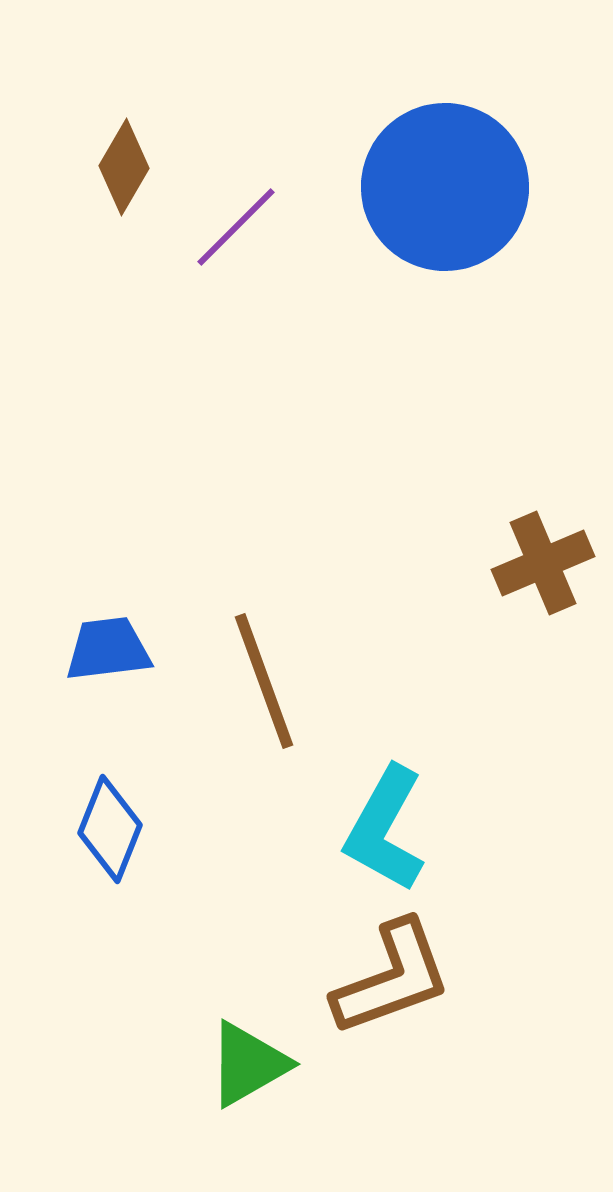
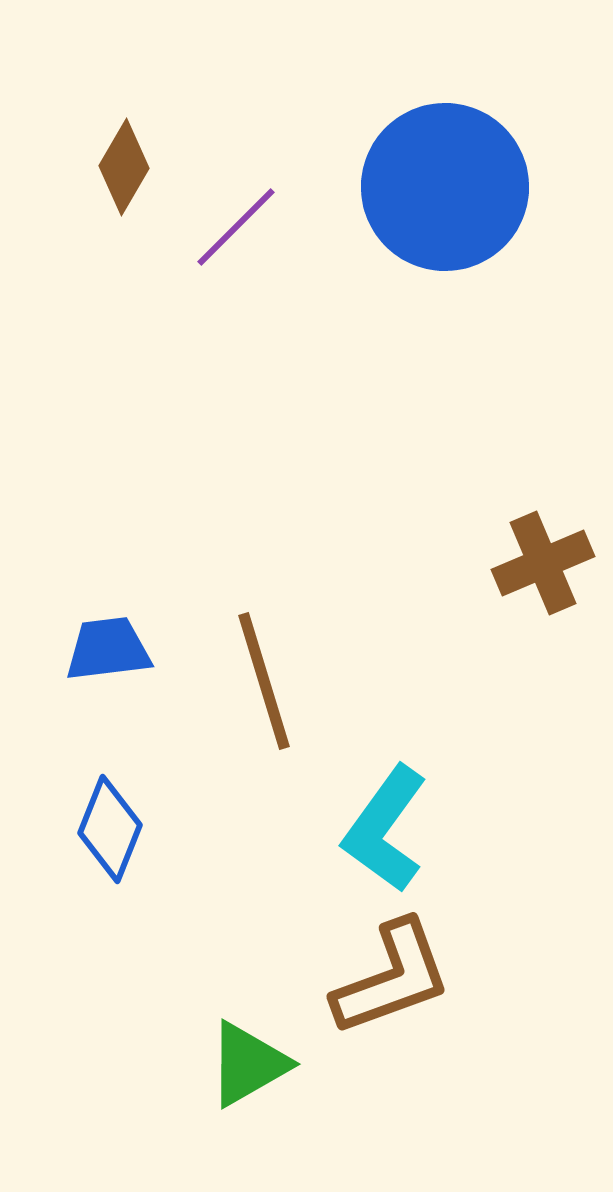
brown line: rotated 3 degrees clockwise
cyan L-shape: rotated 7 degrees clockwise
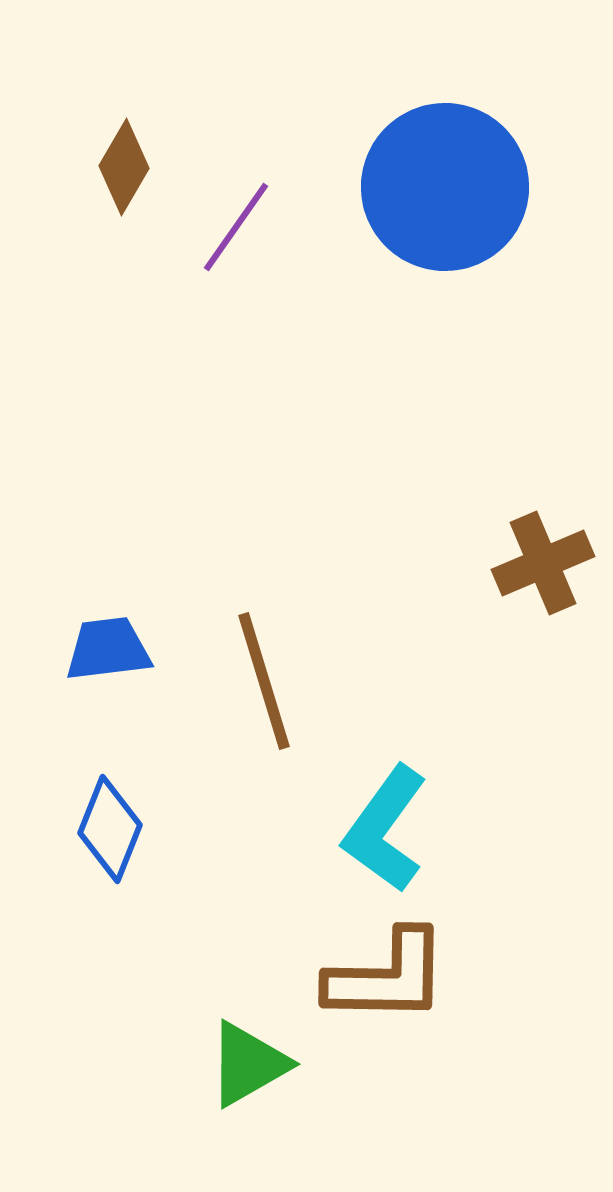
purple line: rotated 10 degrees counterclockwise
brown L-shape: moved 5 px left, 1 px up; rotated 21 degrees clockwise
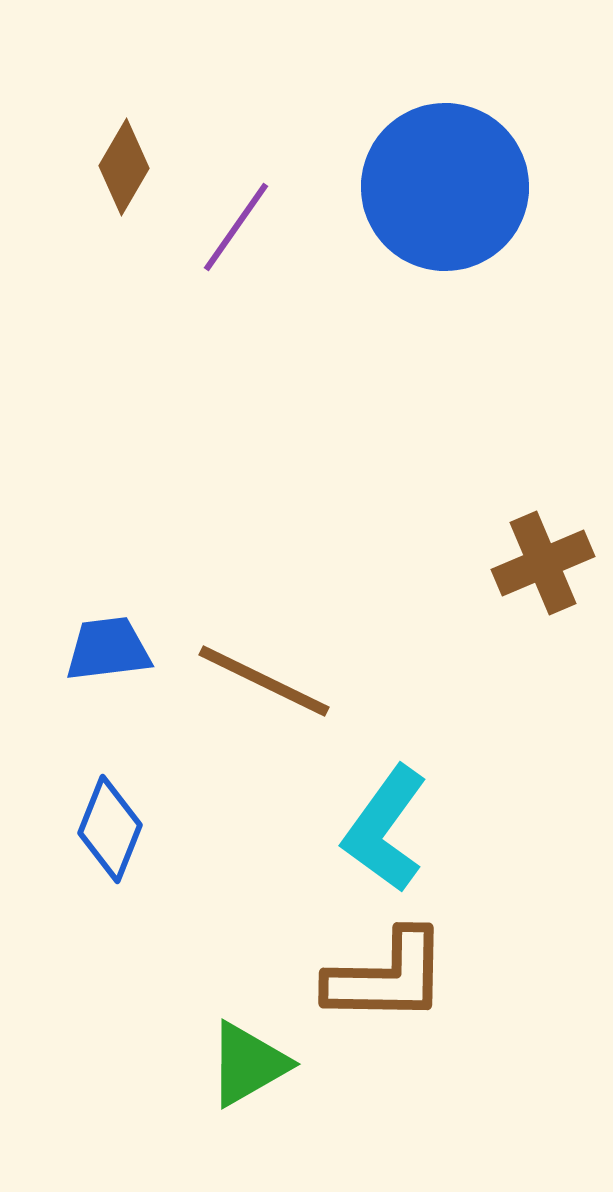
brown line: rotated 47 degrees counterclockwise
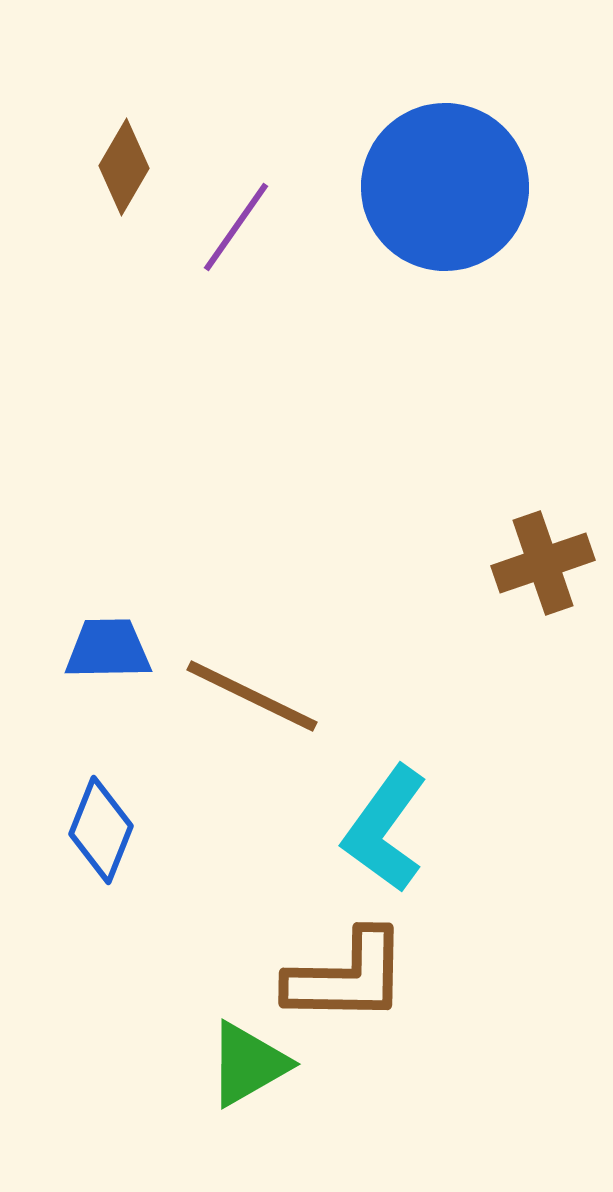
brown cross: rotated 4 degrees clockwise
blue trapezoid: rotated 6 degrees clockwise
brown line: moved 12 px left, 15 px down
blue diamond: moved 9 px left, 1 px down
brown L-shape: moved 40 px left
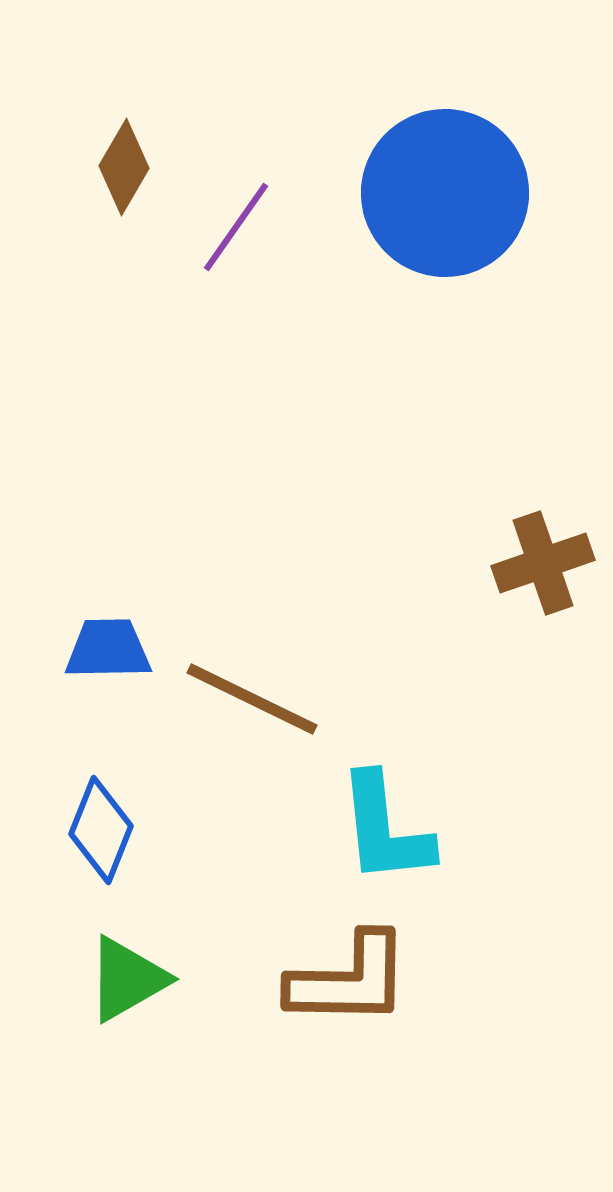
blue circle: moved 6 px down
brown line: moved 3 px down
cyan L-shape: rotated 42 degrees counterclockwise
brown L-shape: moved 2 px right, 3 px down
green triangle: moved 121 px left, 85 px up
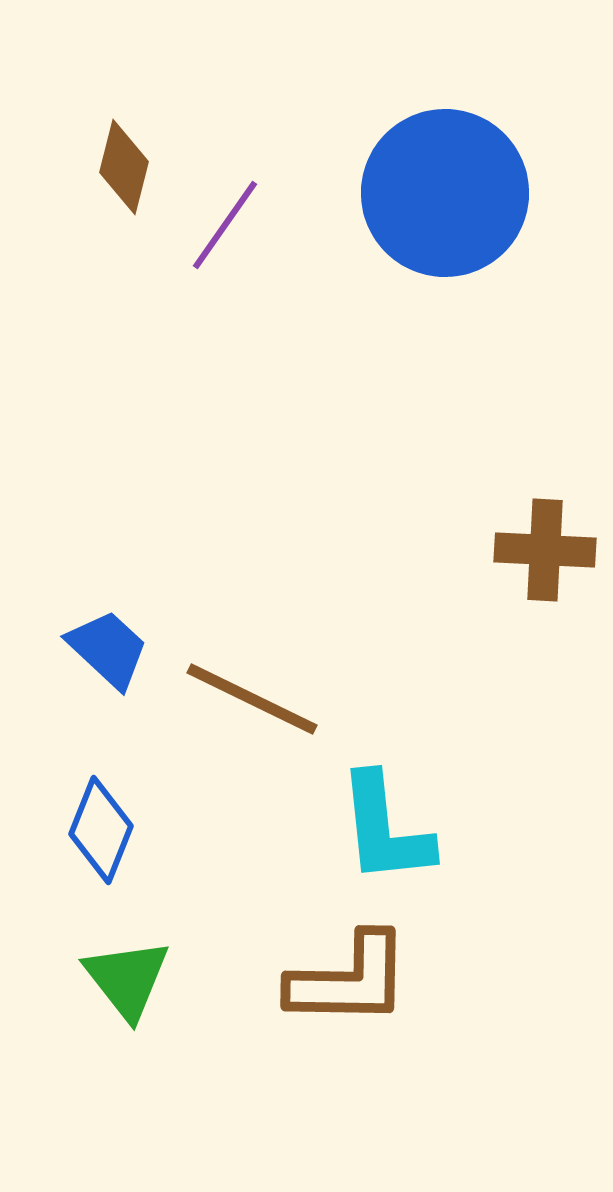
brown diamond: rotated 16 degrees counterclockwise
purple line: moved 11 px left, 2 px up
brown cross: moved 2 px right, 13 px up; rotated 22 degrees clockwise
blue trapezoid: rotated 44 degrees clockwise
green triangle: rotated 38 degrees counterclockwise
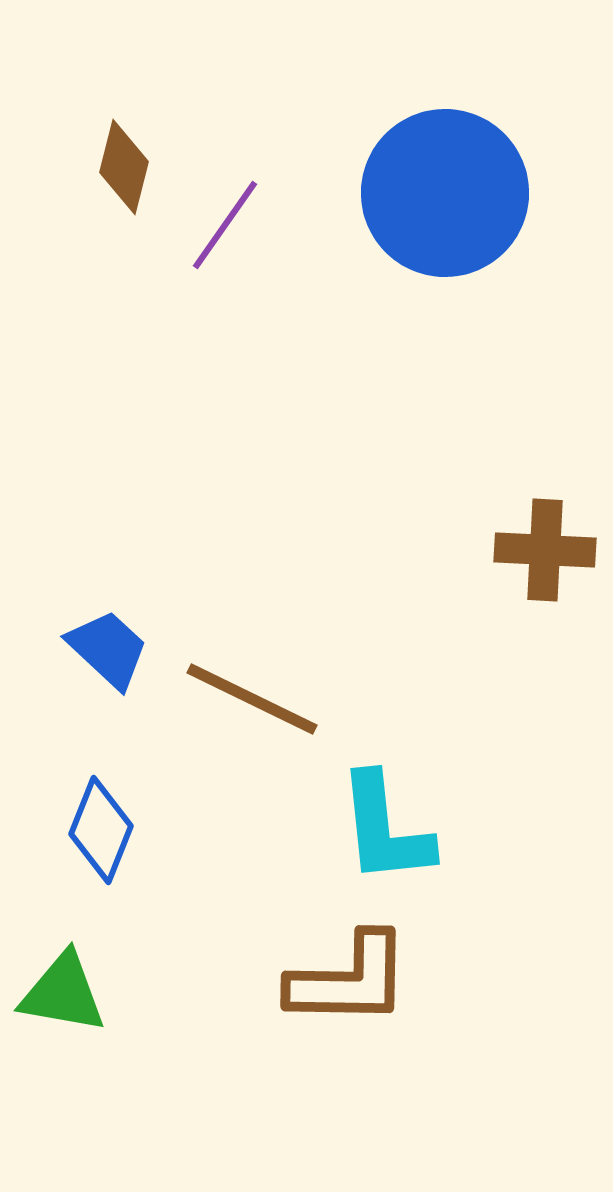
green triangle: moved 64 px left, 14 px down; rotated 42 degrees counterclockwise
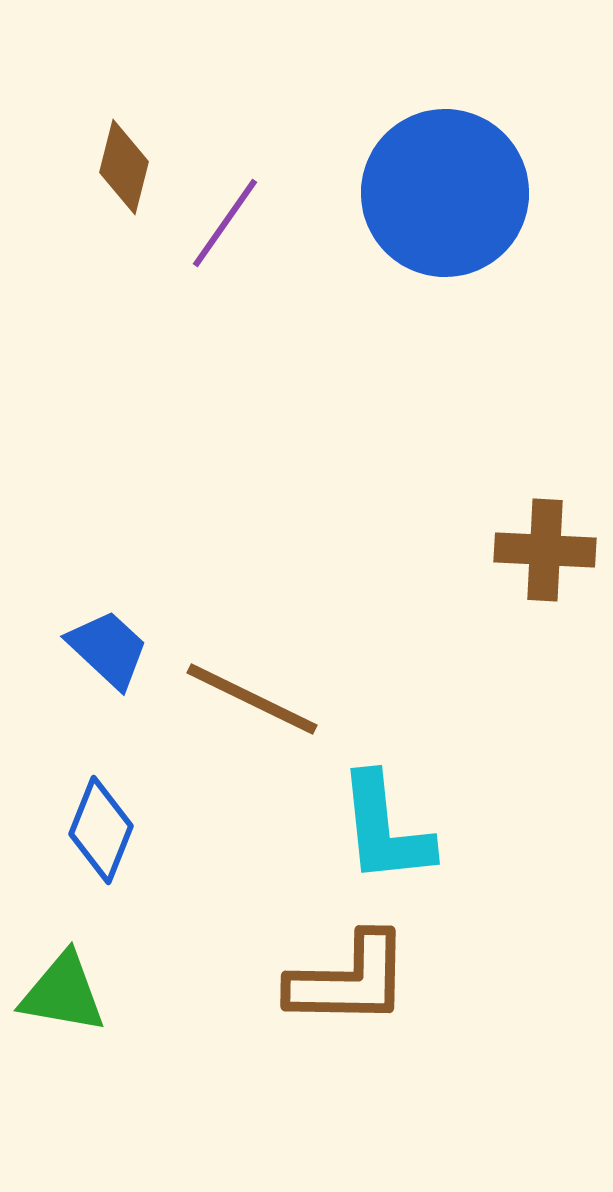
purple line: moved 2 px up
